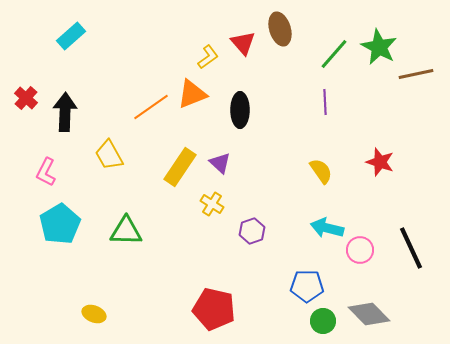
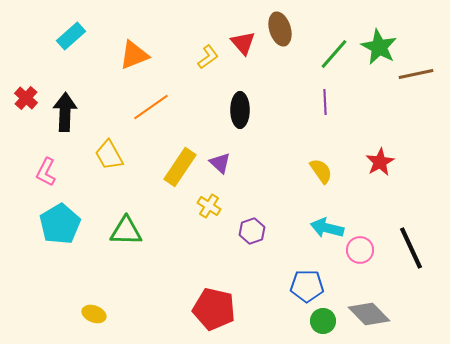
orange triangle: moved 58 px left, 39 px up
red star: rotated 24 degrees clockwise
yellow cross: moved 3 px left, 2 px down
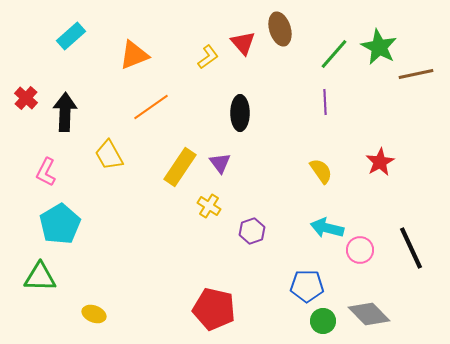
black ellipse: moved 3 px down
purple triangle: rotated 10 degrees clockwise
green triangle: moved 86 px left, 46 px down
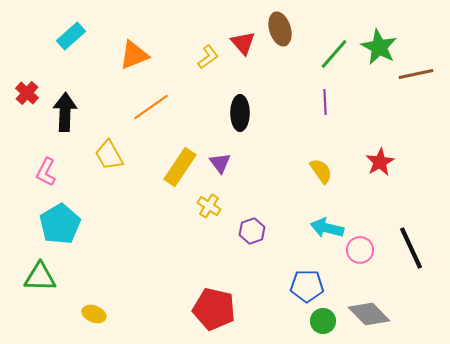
red cross: moved 1 px right, 5 px up
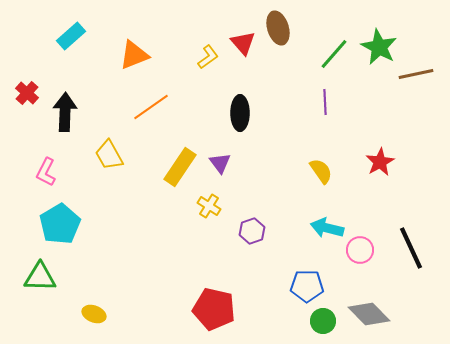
brown ellipse: moved 2 px left, 1 px up
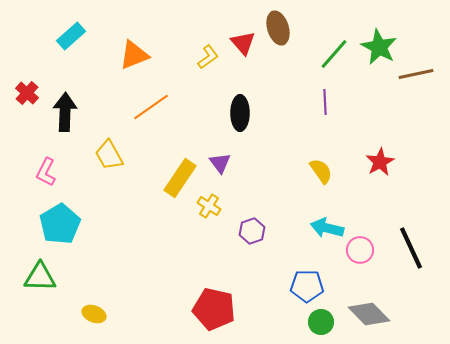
yellow rectangle: moved 11 px down
green circle: moved 2 px left, 1 px down
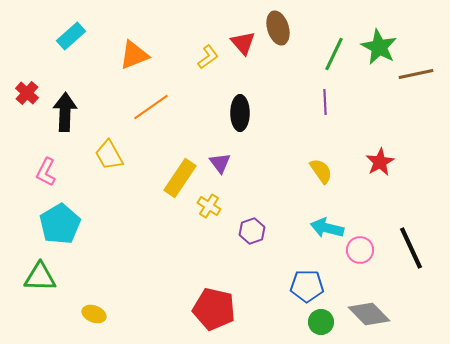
green line: rotated 16 degrees counterclockwise
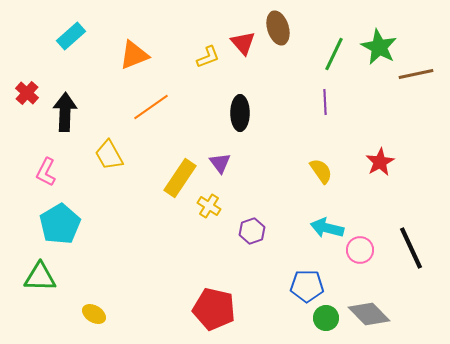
yellow L-shape: rotated 15 degrees clockwise
yellow ellipse: rotated 10 degrees clockwise
green circle: moved 5 px right, 4 px up
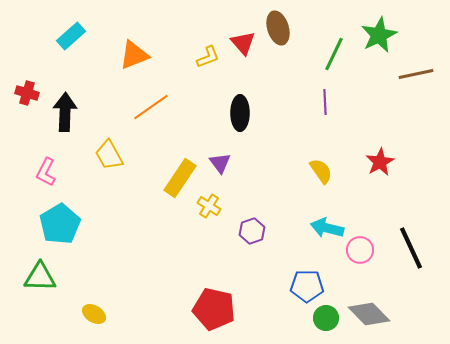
green star: moved 12 px up; rotated 18 degrees clockwise
red cross: rotated 25 degrees counterclockwise
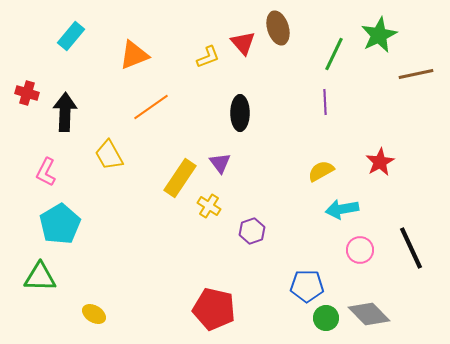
cyan rectangle: rotated 8 degrees counterclockwise
yellow semicircle: rotated 84 degrees counterclockwise
cyan arrow: moved 15 px right, 19 px up; rotated 24 degrees counterclockwise
